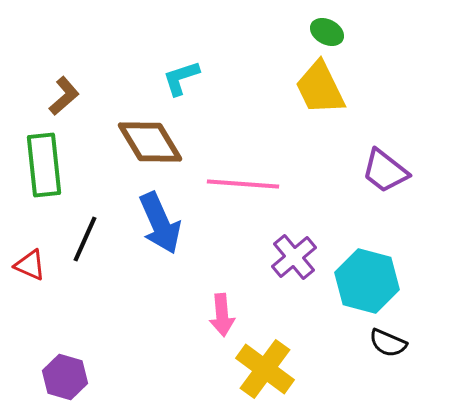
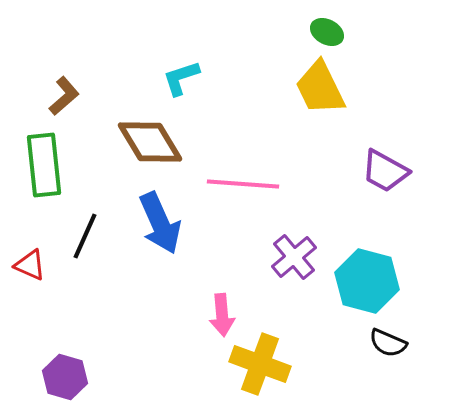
purple trapezoid: rotated 9 degrees counterclockwise
black line: moved 3 px up
yellow cross: moved 5 px left, 5 px up; rotated 16 degrees counterclockwise
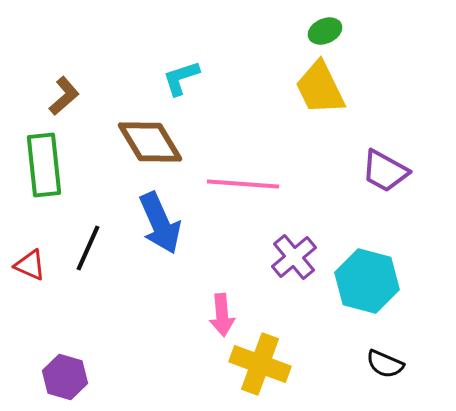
green ellipse: moved 2 px left, 1 px up; rotated 52 degrees counterclockwise
black line: moved 3 px right, 12 px down
black semicircle: moved 3 px left, 21 px down
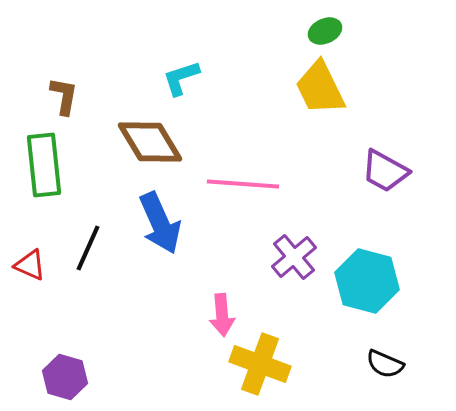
brown L-shape: rotated 39 degrees counterclockwise
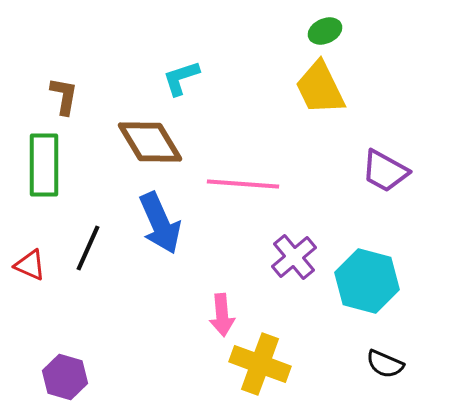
green rectangle: rotated 6 degrees clockwise
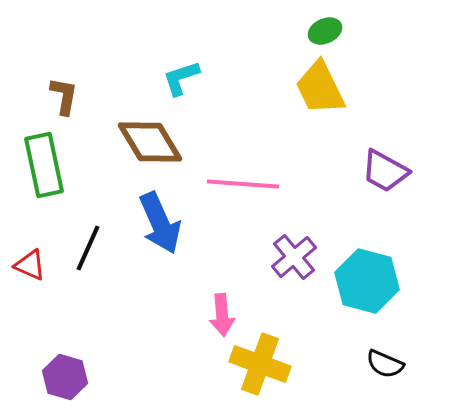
green rectangle: rotated 12 degrees counterclockwise
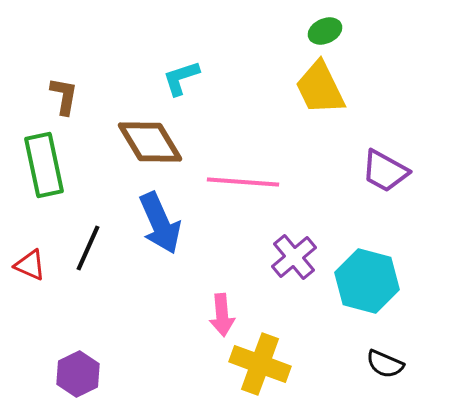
pink line: moved 2 px up
purple hexagon: moved 13 px right, 3 px up; rotated 18 degrees clockwise
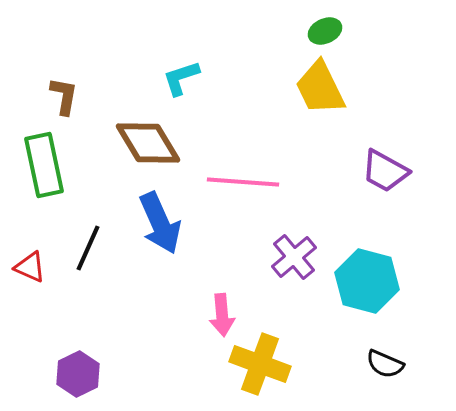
brown diamond: moved 2 px left, 1 px down
red triangle: moved 2 px down
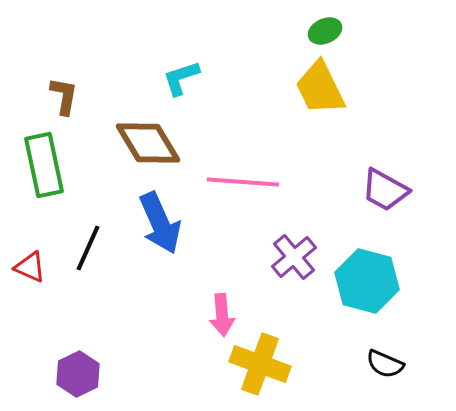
purple trapezoid: moved 19 px down
